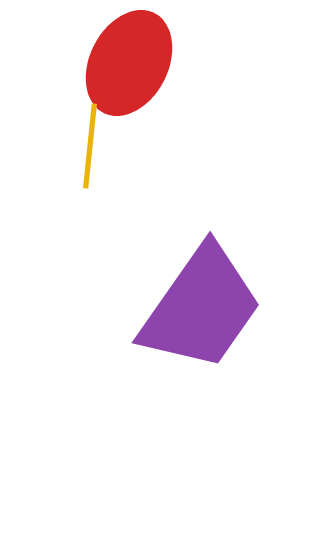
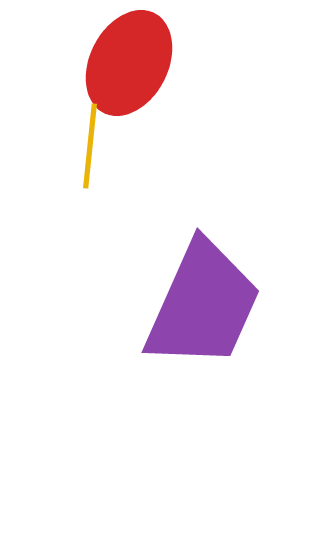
purple trapezoid: moved 2 px right, 3 px up; rotated 11 degrees counterclockwise
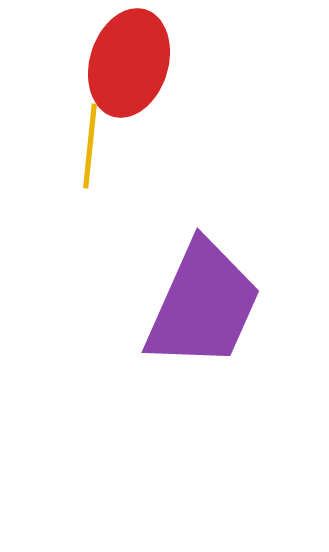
red ellipse: rotated 10 degrees counterclockwise
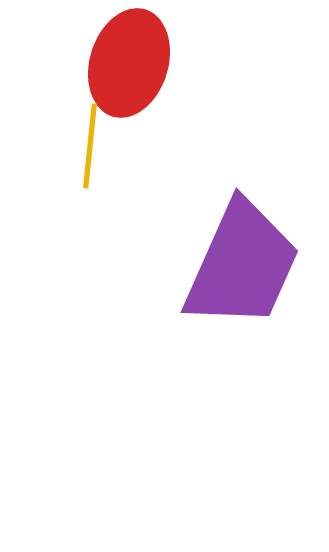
purple trapezoid: moved 39 px right, 40 px up
